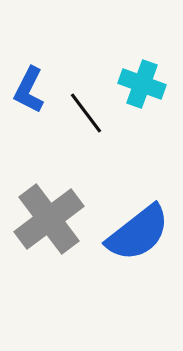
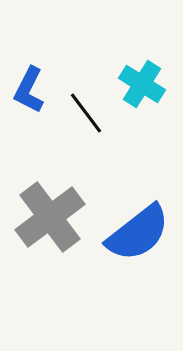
cyan cross: rotated 12 degrees clockwise
gray cross: moved 1 px right, 2 px up
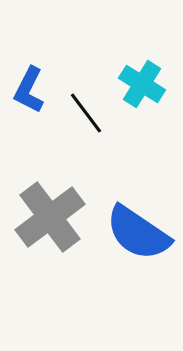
blue semicircle: rotated 72 degrees clockwise
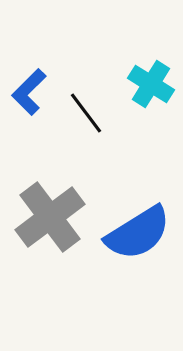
cyan cross: moved 9 px right
blue L-shape: moved 2 px down; rotated 18 degrees clockwise
blue semicircle: rotated 66 degrees counterclockwise
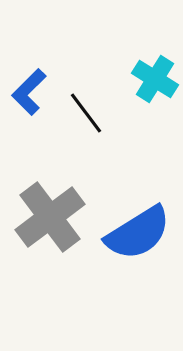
cyan cross: moved 4 px right, 5 px up
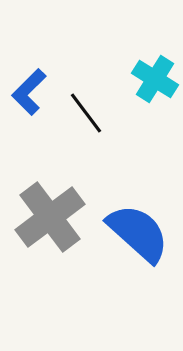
blue semicircle: rotated 106 degrees counterclockwise
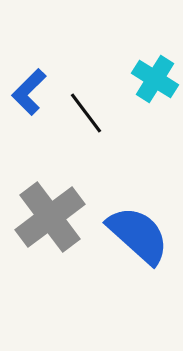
blue semicircle: moved 2 px down
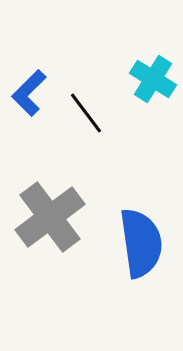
cyan cross: moved 2 px left
blue L-shape: moved 1 px down
blue semicircle: moved 3 px right, 8 px down; rotated 40 degrees clockwise
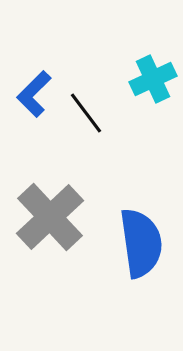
cyan cross: rotated 33 degrees clockwise
blue L-shape: moved 5 px right, 1 px down
gray cross: rotated 6 degrees counterclockwise
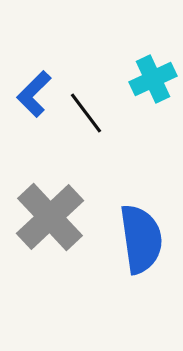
blue semicircle: moved 4 px up
